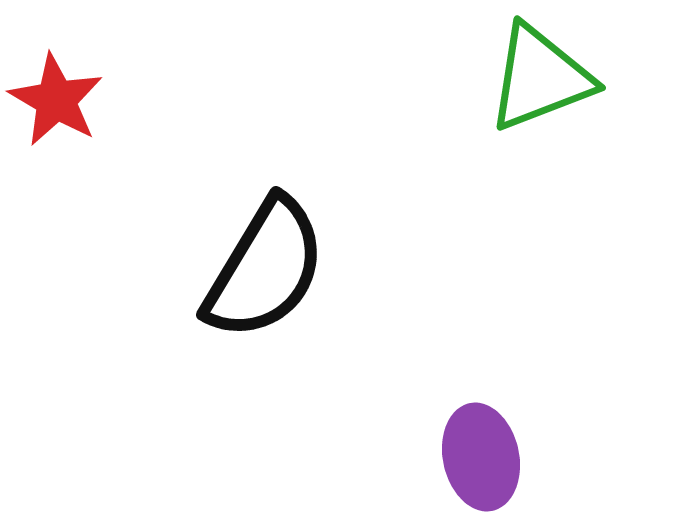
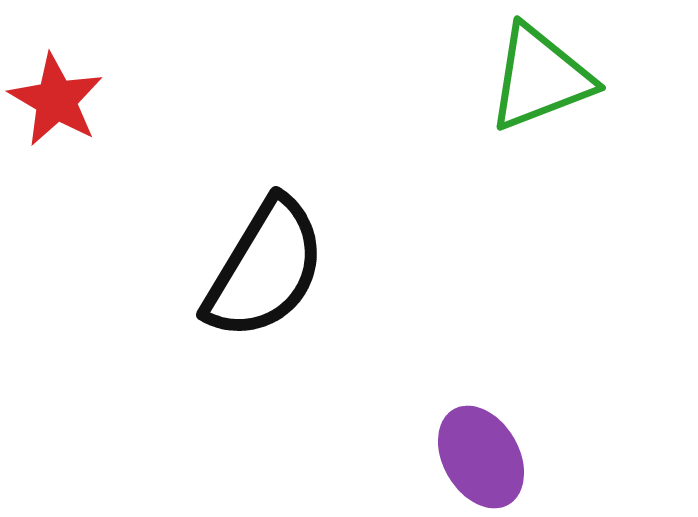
purple ellipse: rotated 18 degrees counterclockwise
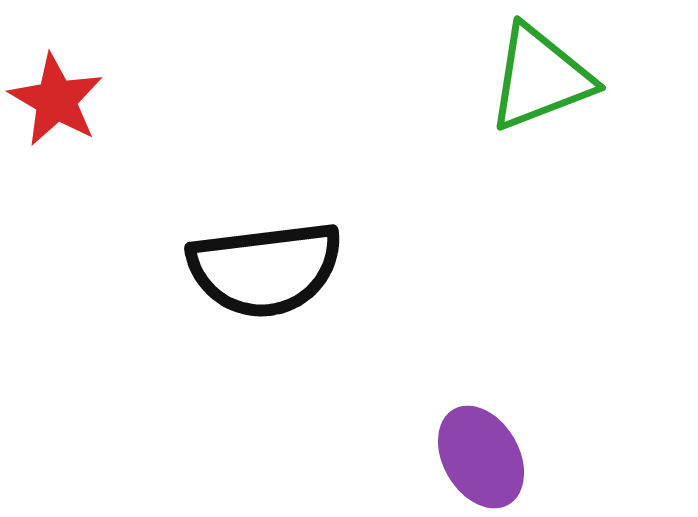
black semicircle: rotated 52 degrees clockwise
